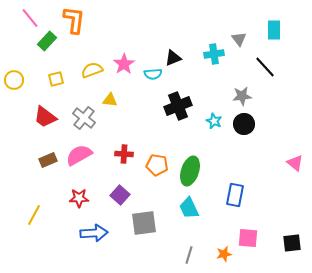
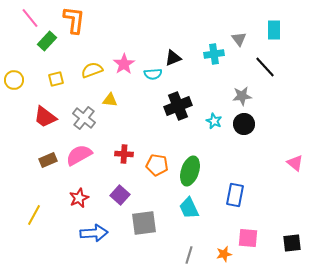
red star: rotated 24 degrees counterclockwise
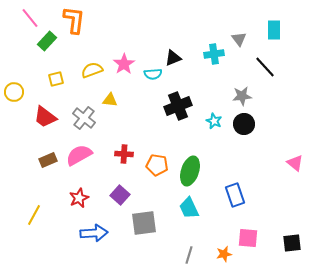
yellow circle: moved 12 px down
blue rectangle: rotated 30 degrees counterclockwise
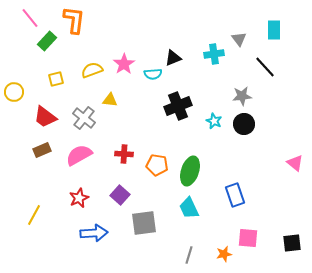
brown rectangle: moved 6 px left, 10 px up
